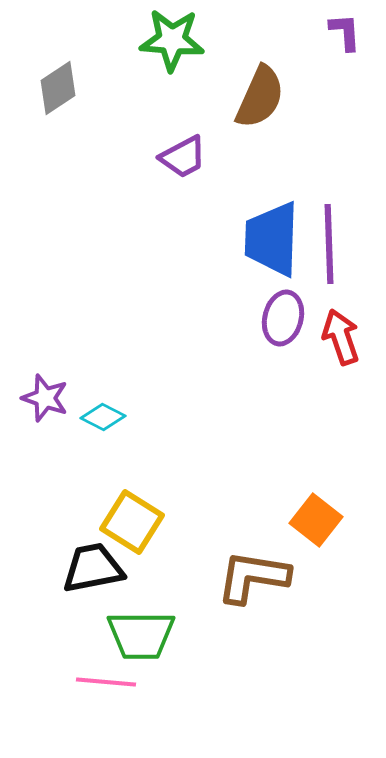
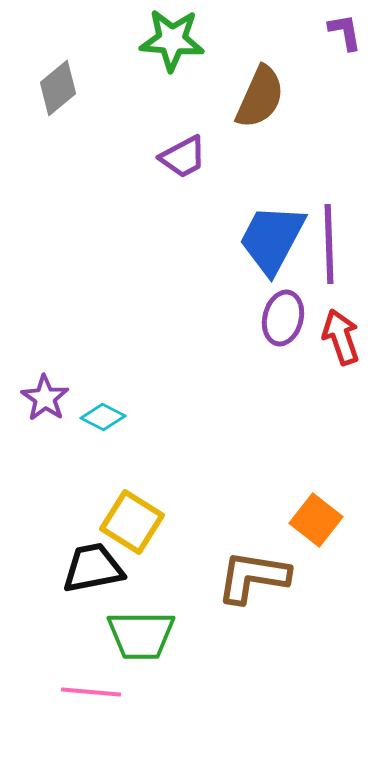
purple L-shape: rotated 6 degrees counterclockwise
gray diamond: rotated 6 degrees counterclockwise
blue trapezoid: rotated 26 degrees clockwise
purple star: rotated 15 degrees clockwise
pink line: moved 15 px left, 10 px down
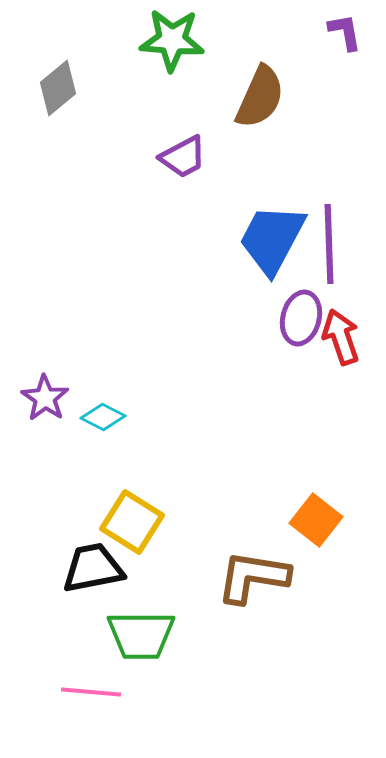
purple ellipse: moved 18 px right
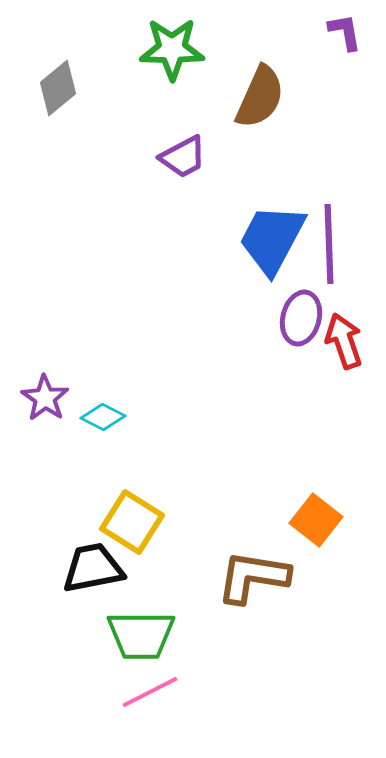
green star: moved 9 px down; rotated 4 degrees counterclockwise
red arrow: moved 3 px right, 4 px down
pink line: moved 59 px right; rotated 32 degrees counterclockwise
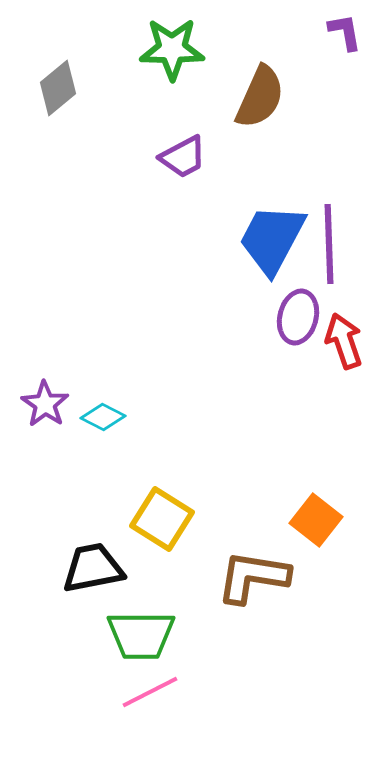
purple ellipse: moved 3 px left, 1 px up
purple star: moved 6 px down
yellow square: moved 30 px right, 3 px up
